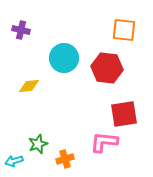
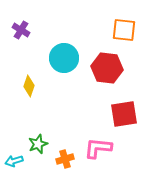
purple cross: rotated 18 degrees clockwise
yellow diamond: rotated 65 degrees counterclockwise
pink L-shape: moved 6 px left, 6 px down
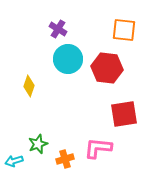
purple cross: moved 37 px right, 1 px up
cyan circle: moved 4 px right, 1 px down
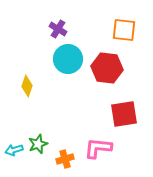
yellow diamond: moved 2 px left
cyan arrow: moved 11 px up
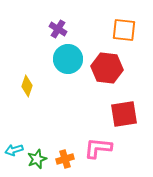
green star: moved 1 px left, 15 px down
